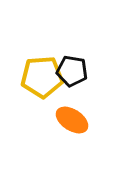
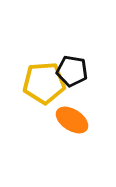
yellow pentagon: moved 2 px right, 6 px down
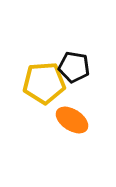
black pentagon: moved 2 px right, 4 px up
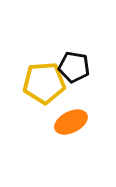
orange ellipse: moved 1 px left, 2 px down; rotated 60 degrees counterclockwise
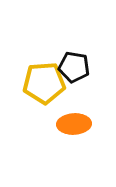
orange ellipse: moved 3 px right, 2 px down; rotated 24 degrees clockwise
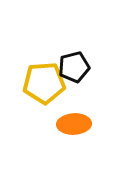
black pentagon: rotated 24 degrees counterclockwise
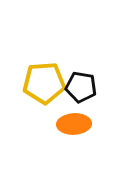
black pentagon: moved 7 px right, 20 px down; rotated 24 degrees clockwise
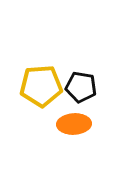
yellow pentagon: moved 3 px left, 3 px down
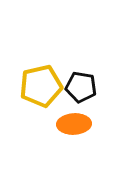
yellow pentagon: rotated 9 degrees counterclockwise
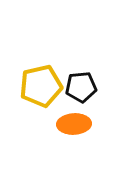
black pentagon: rotated 16 degrees counterclockwise
